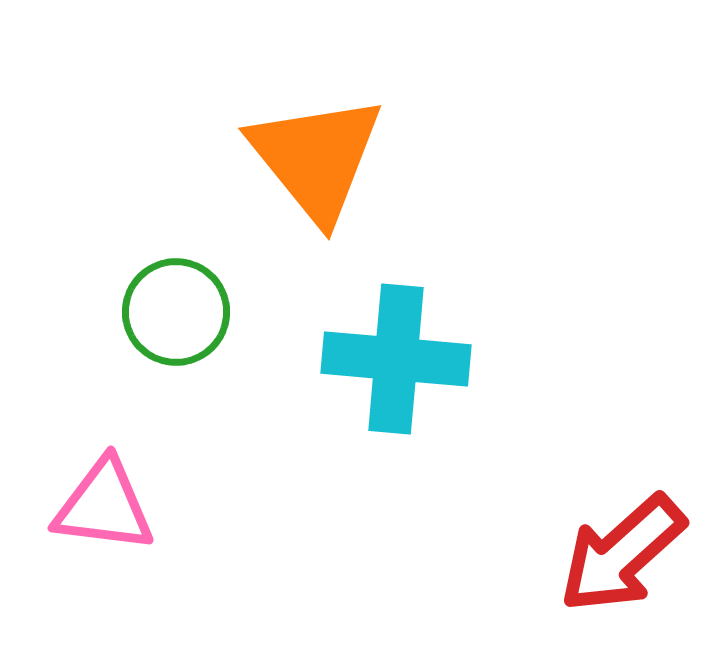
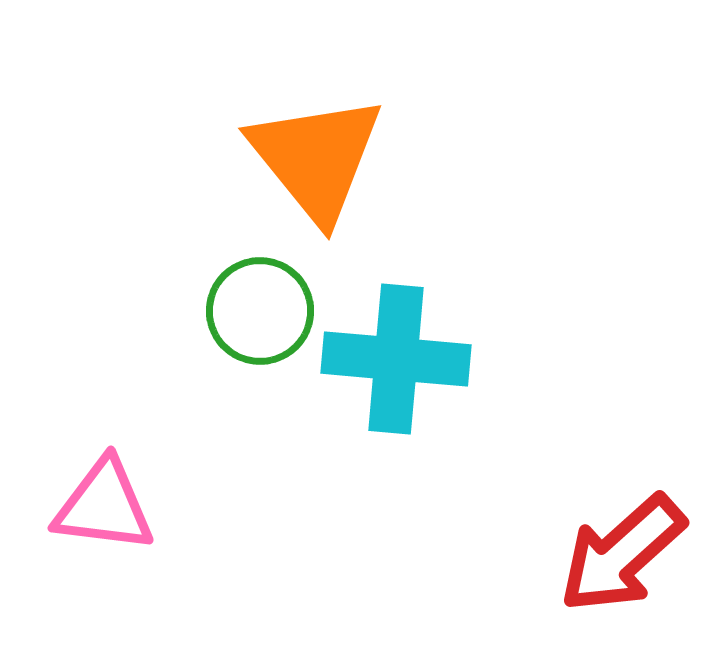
green circle: moved 84 px right, 1 px up
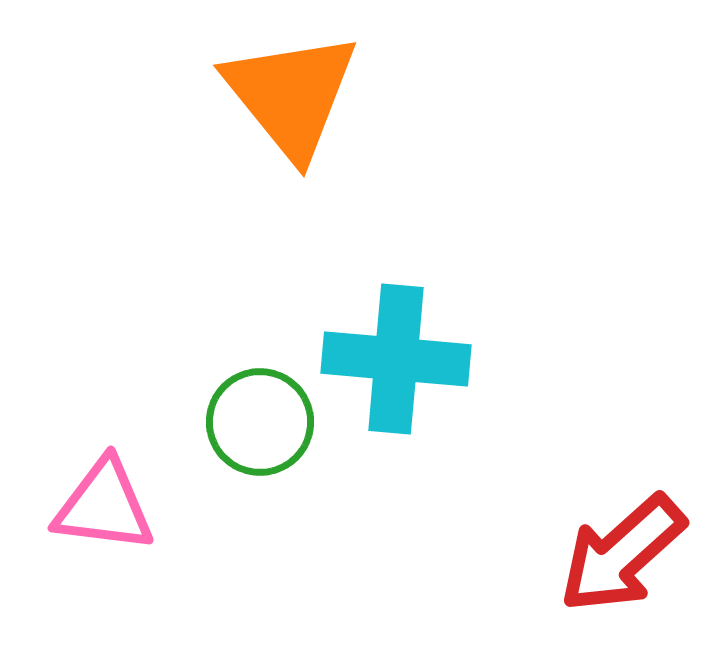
orange triangle: moved 25 px left, 63 px up
green circle: moved 111 px down
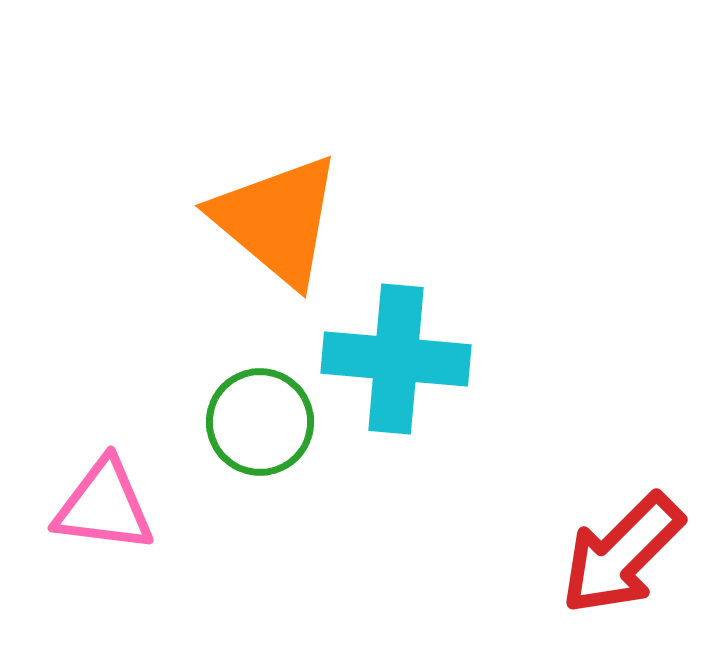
orange triangle: moved 14 px left, 125 px down; rotated 11 degrees counterclockwise
red arrow: rotated 3 degrees counterclockwise
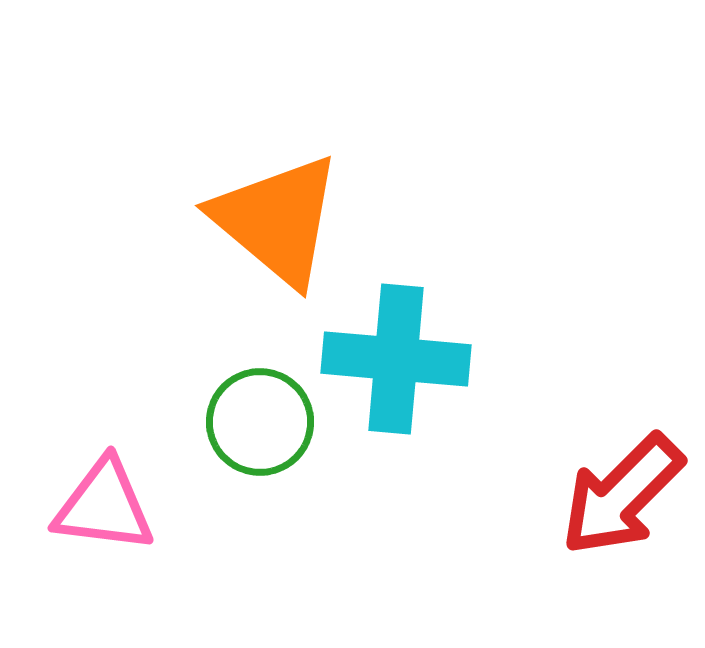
red arrow: moved 59 px up
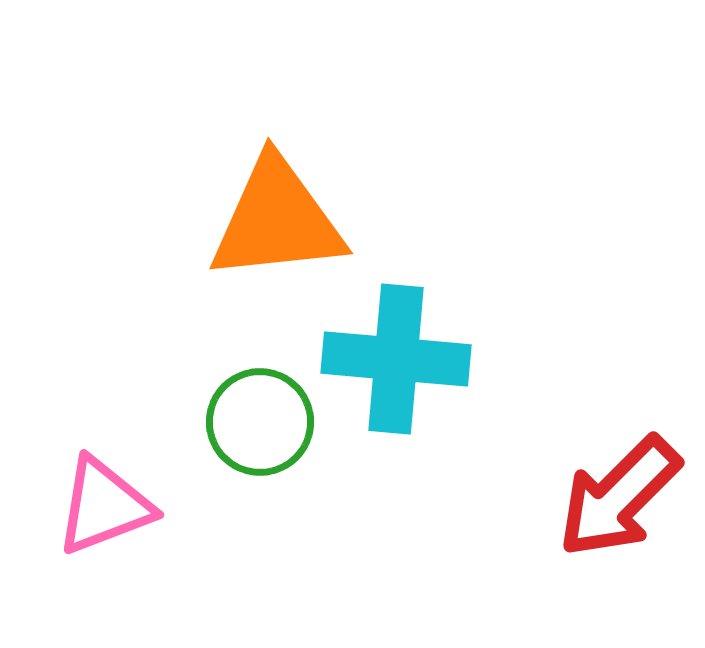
orange triangle: rotated 46 degrees counterclockwise
red arrow: moved 3 px left, 2 px down
pink triangle: rotated 28 degrees counterclockwise
